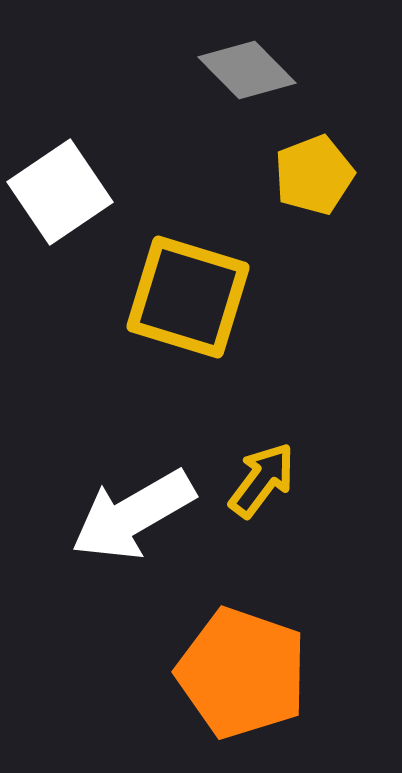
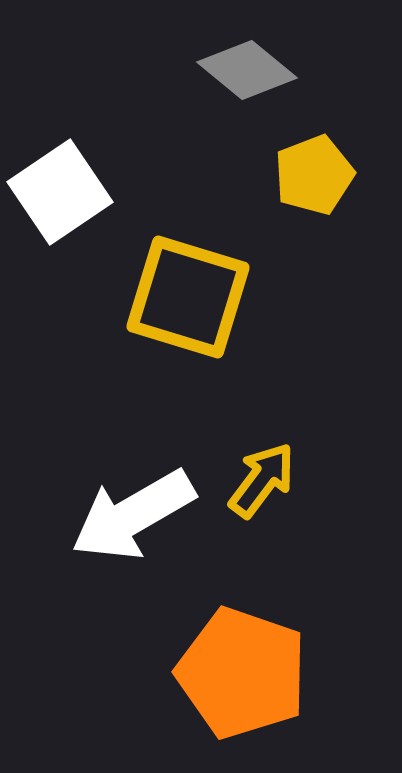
gray diamond: rotated 6 degrees counterclockwise
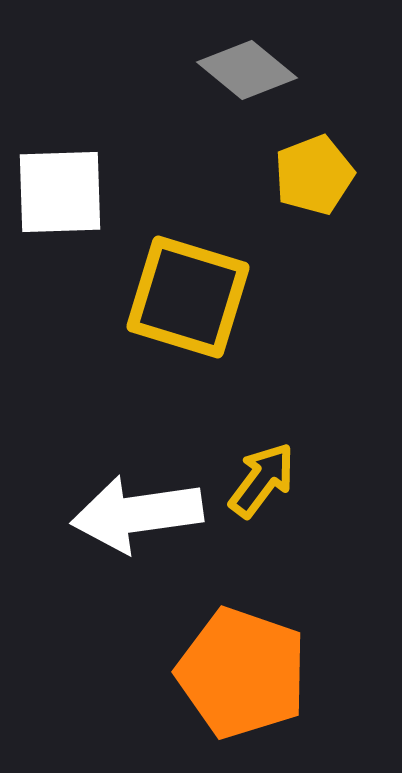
white square: rotated 32 degrees clockwise
white arrow: moved 4 px right, 1 px up; rotated 22 degrees clockwise
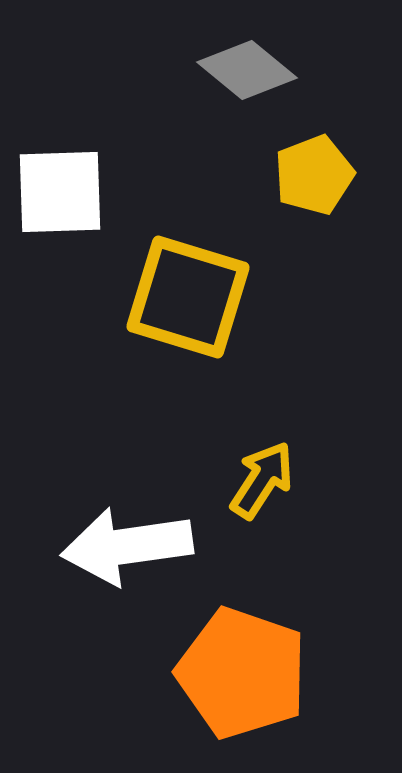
yellow arrow: rotated 4 degrees counterclockwise
white arrow: moved 10 px left, 32 px down
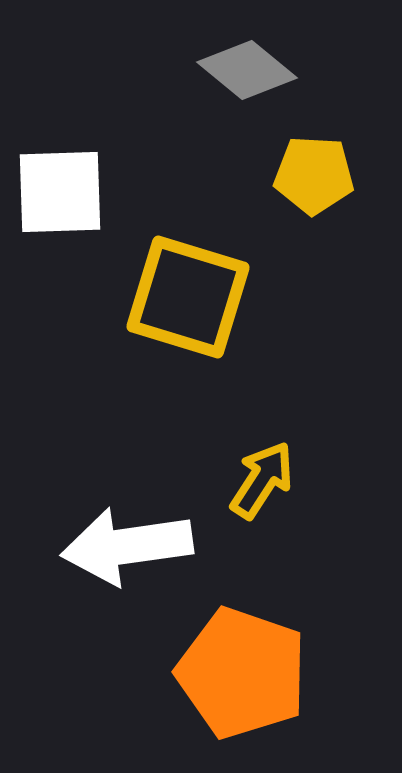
yellow pentagon: rotated 24 degrees clockwise
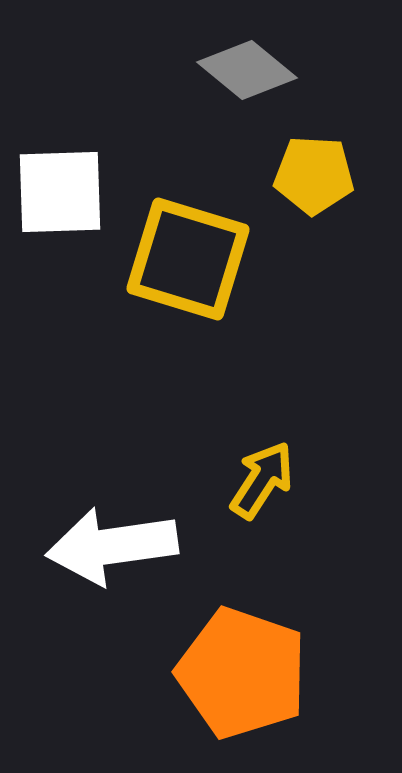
yellow square: moved 38 px up
white arrow: moved 15 px left
